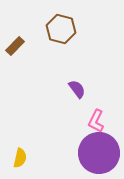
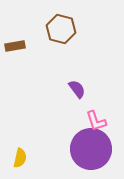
brown rectangle: rotated 36 degrees clockwise
pink L-shape: rotated 45 degrees counterclockwise
purple circle: moved 8 px left, 4 px up
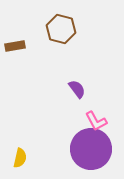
pink L-shape: rotated 10 degrees counterclockwise
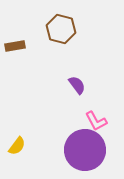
purple semicircle: moved 4 px up
purple circle: moved 6 px left, 1 px down
yellow semicircle: moved 3 px left, 12 px up; rotated 24 degrees clockwise
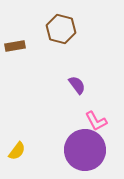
yellow semicircle: moved 5 px down
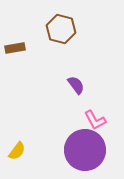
brown rectangle: moved 2 px down
purple semicircle: moved 1 px left
pink L-shape: moved 1 px left, 1 px up
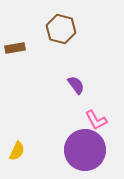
pink L-shape: moved 1 px right
yellow semicircle: rotated 12 degrees counterclockwise
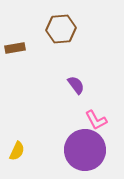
brown hexagon: rotated 20 degrees counterclockwise
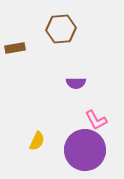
purple semicircle: moved 2 px up; rotated 126 degrees clockwise
yellow semicircle: moved 20 px right, 10 px up
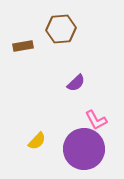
brown rectangle: moved 8 px right, 2 px up
purple semicircle: rotated 42 degrees counterclockwise
yellow semicircle: rotated 18 degrees clockwise
purple circle: moved 1 px left, 1 px up
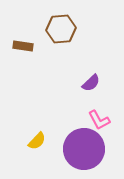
brown rectangle: rotated 18 degrees clockwise
purple semicircle: moved 15 px right
pink L-shape: moved 3 px right
